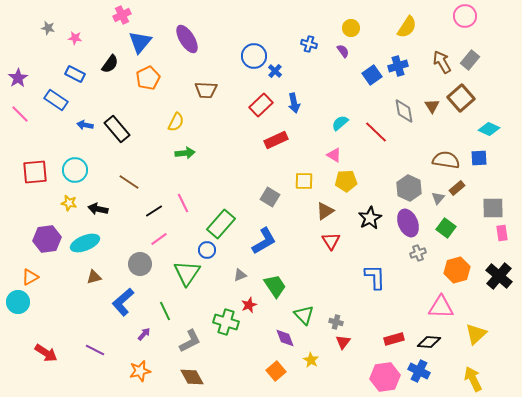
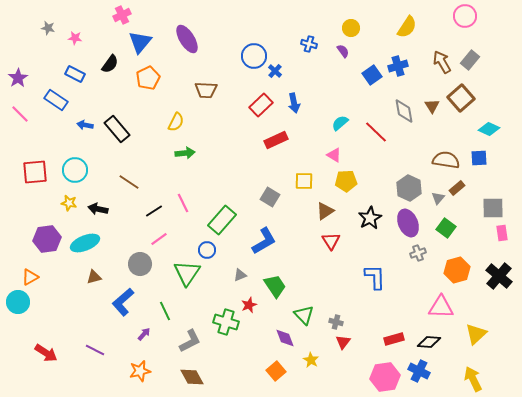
green rectangle at (221, 224): moved 1 px right, 4 px up
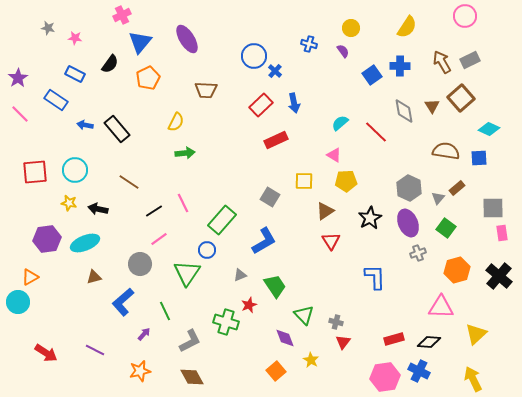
gray rectangle at (470, 60): rotated 24 degrees clockwise
blue cross at (398, 66): moved 2 px right; rotated 18 degrees clockwise
brown semicircle at (446, 160): moved 9 px up
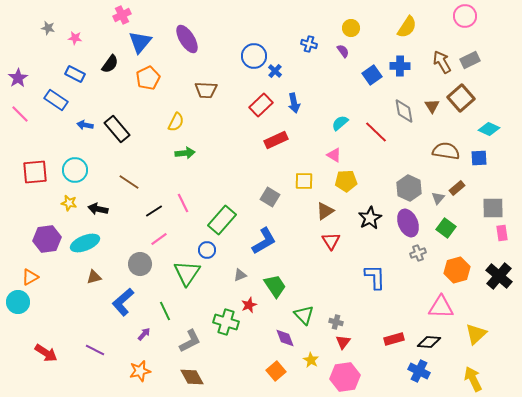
pink hexagon at (385, 377): moved 40 px left
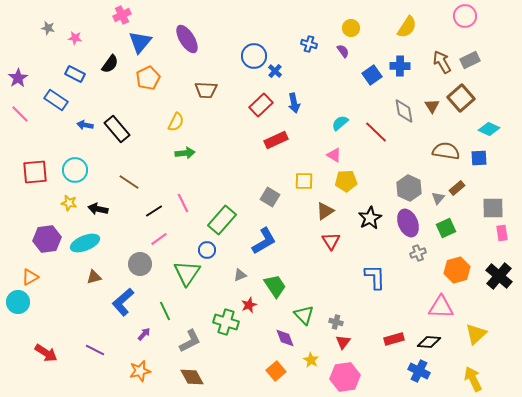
green square at (446, 228): rotated 30 degrees clockwise
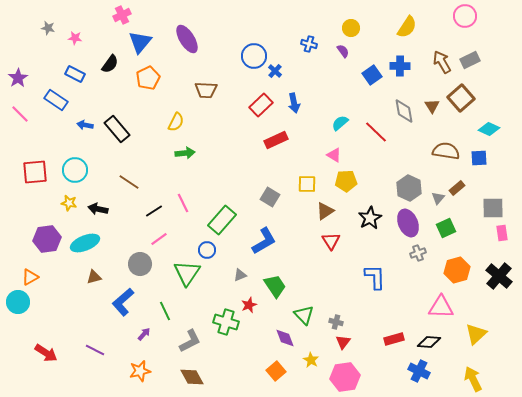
yellow square at (304, 181): moved 3 px right, 3 px down
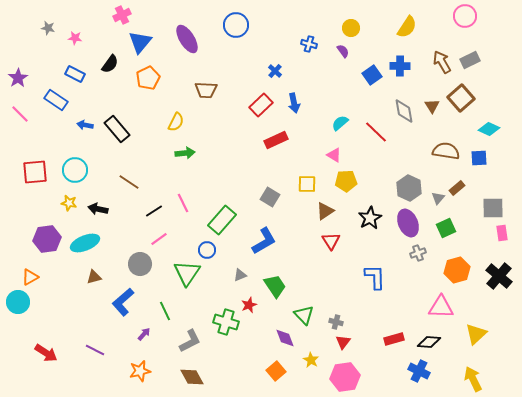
blue circle at (254, 56): moved 18 px left, 31 px up
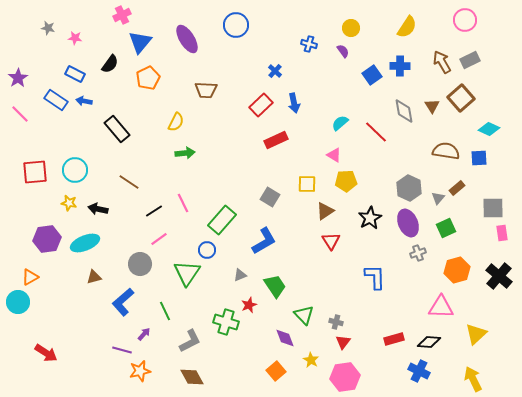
pink circle at (465, 16): moved 4 px down
blue arrow at (85, 125): moved 1 px left, 24 px up
purple line at (95, 350): moved 27 px right; rotated 12 degrees counterclockwise
